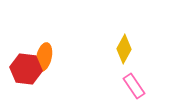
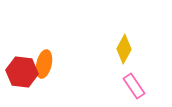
orange ellipse: moved 7 px down
red hexagon: moved 4 px left, 3 px down
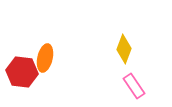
yellow diamond: rotated 8 degrees counterclockwise
orange ellipse: moved 1 px right, 6 px up
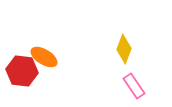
orange ellipse: moved 1 px left, 1 px up; rotated 72 degrees counterclockwise
red hexagon: moved 1 px up
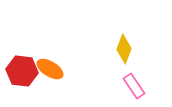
orange ellipse: moved 6 px right, 12 px down
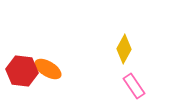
yellow diamond: rotated 8 degrees clockwise
orange ellipse: moved 2 px left
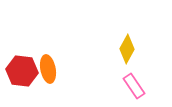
yellow diamond: moved 3 px right
orange ellipse: rotated 48 degrees clockwise
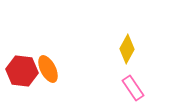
orange ellipse: rotated 16 degrees counterclockwise
pink rectangle: moved 1 px left, 2 px down
